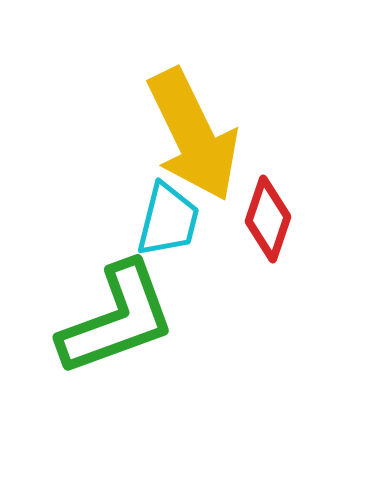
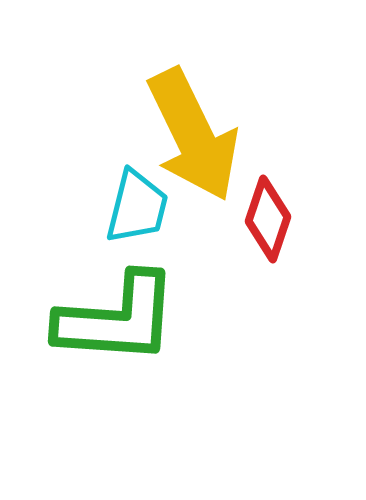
cyan trapezoid: moved 31 px left, 13 px up
green L-shape: rotated 24 degrees clockwise
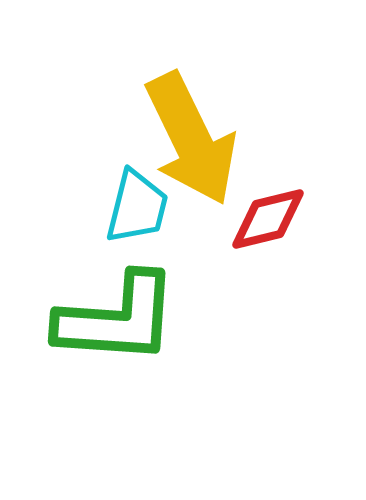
yellow arrow: moved 2 px left, 4 px down
red diamond: rotated 58 degrees clockwise
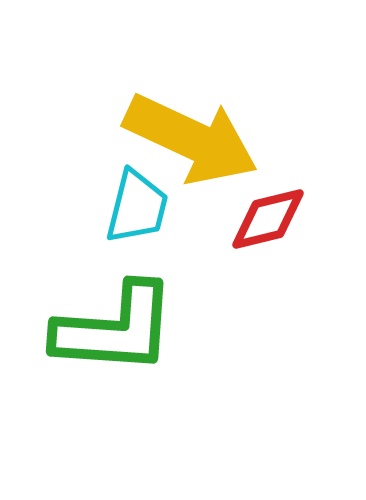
yellow arrow: rotated 39 degrees counterclockwise
green L-shape: moved 2 px left, 10 px down
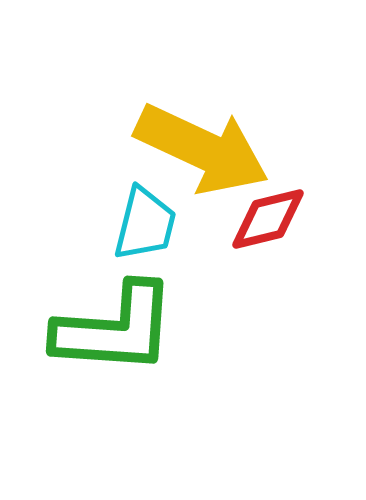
yellow arrow: moved 11 px right, 10 px down
cyan trapezoid: moved 8 px right, 17 px down
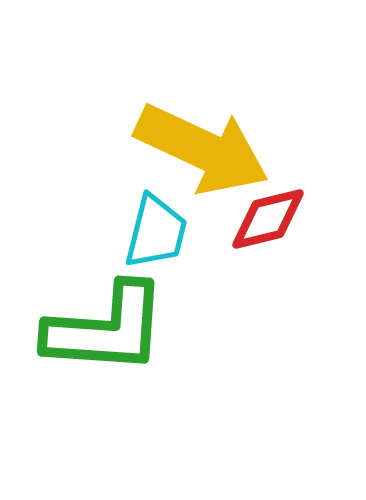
cyan trapezoid: moved 11 px right, 8 px down
green L-shape: moved 9 px left
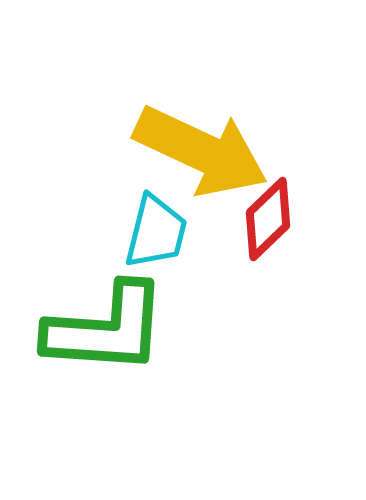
yellow arrow: moved 1 px left, 2 px down
red diamond: rotated 30 degrees counterclockwise
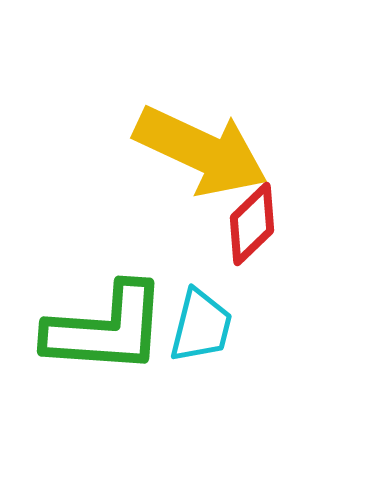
red diamond: moved 16 px left, 5 px down
cyan trapezoid: moved 45 px right, 94 px down
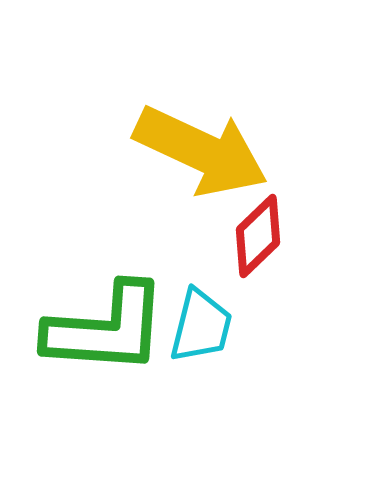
red diamond: moved 6 px right, 12 px down
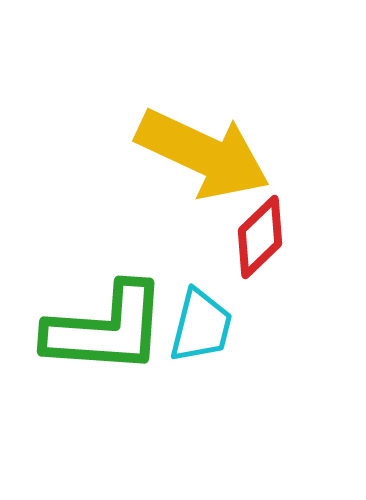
yellow arrow: moved 2 px right, 3 px down
red diamond: moved 2 px right, 1 px down
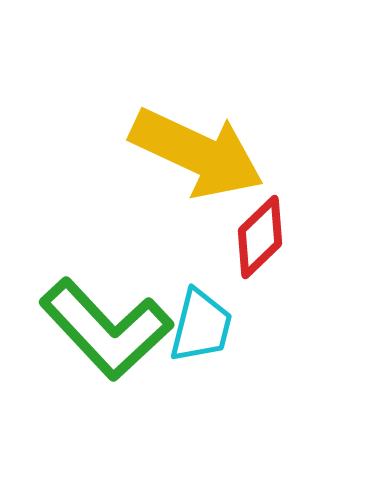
yellow arrow: moved 6 px left, 1 px up
green L-shape: rotated 43 degrees clockwise
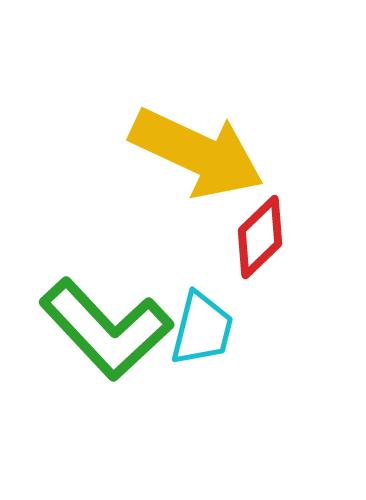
cyan trapezoid: moved 1 px right, 3 px down
